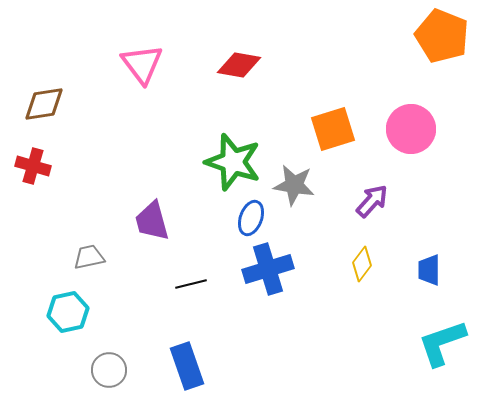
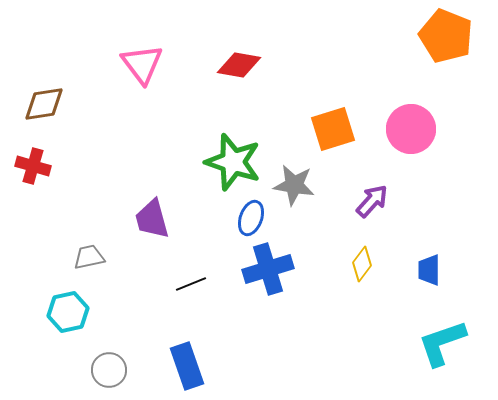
orange pentagon: moved 4 px right
purple trapezoid: moved 2 px up
black line: rotated 8 degrees counterclockwise
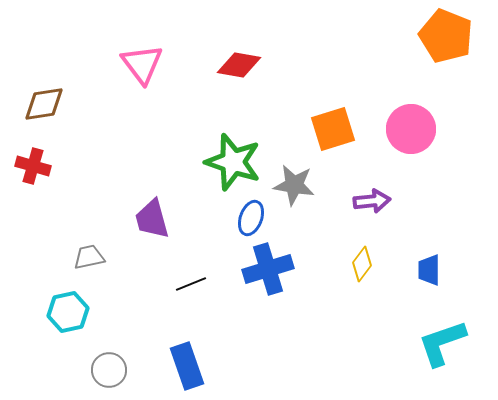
purple arrow: rotated 42 degrees clockwise
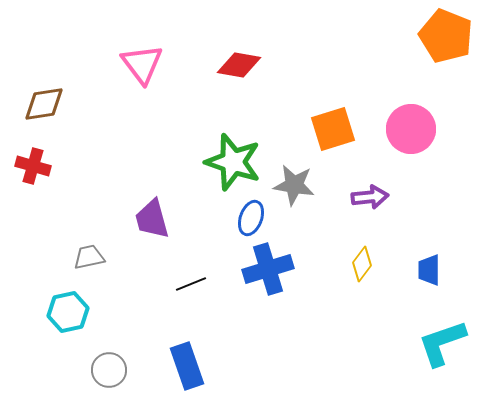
purple arrow: moved 2 px left, 4 px up
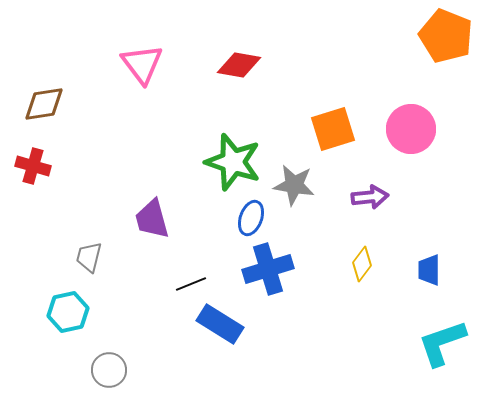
gray trapezoid: rotated 64 degrees counterclockwise
blue rectangle: moved 33 px right, 42 px up; rotated 39 degrees counterclockwise
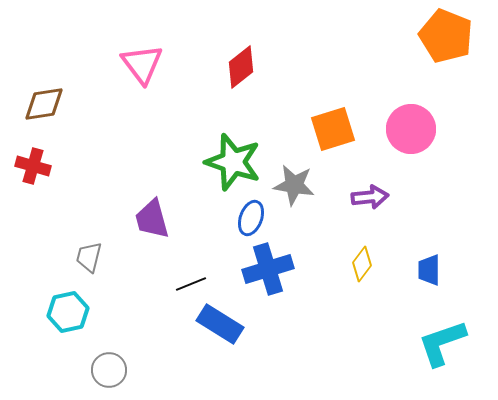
red diamond: moved 2 px right, 2 px down; rotated 48 degrees counterclockwise
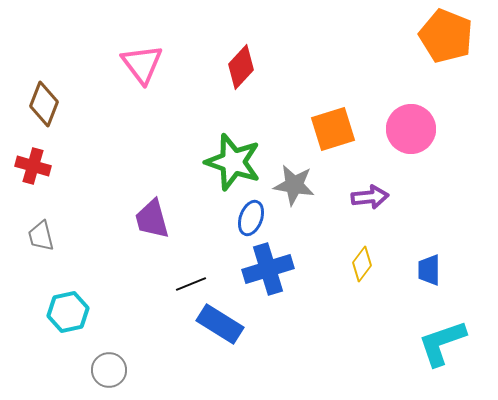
red diamond: rotated 9 degrees counterclockwise
brown diamond: rotated 60 degrees counterclockwise
gray trapezoid: moved 48 px left, 21 px up; rotated 28 degrees counterclockwise
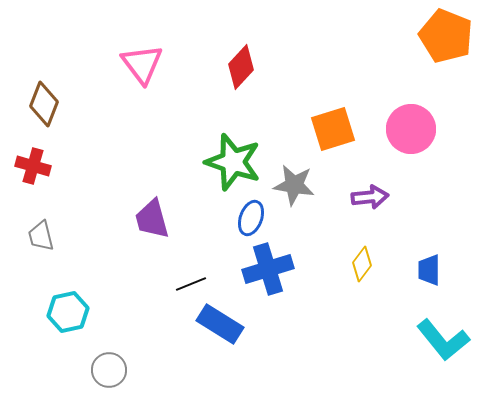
cyan L-shape: moved 1 px right, 3 px up; rotated 110 degrees counterclockwise
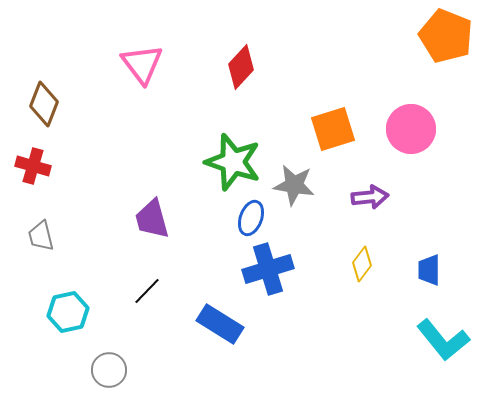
black line: moved 44 px left, 7 px down; rotated 24 degrees counterclockwise
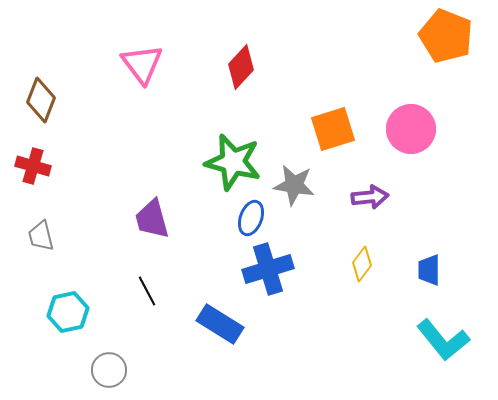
brown diamond: moved 3 px left, 4 px up
green star: rotated 4 degrees counterclockwise
black line: rotated 72 degrees counterclockwise
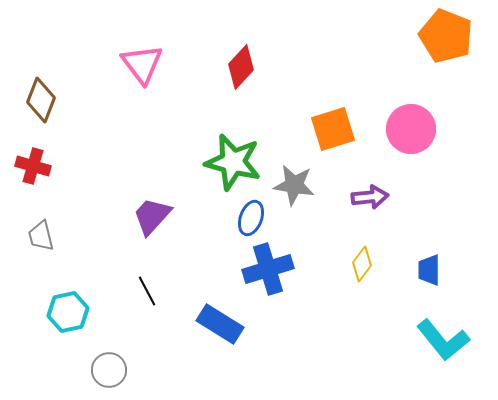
purple trapezoid: moved 3 px up; rotated 57 degrees clockwise
